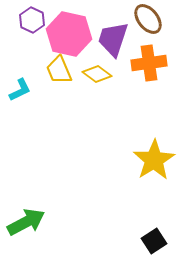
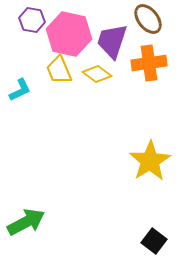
purple hexagon: rotated 15 degrees counterclockwise
purple trapezoid: moved 1 px left, 2 px down
yellow star: moved 4 px left, 1 px down
black square: rotated 20 degrees counterclockwise
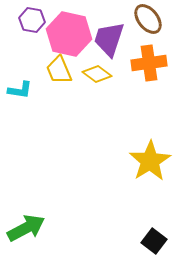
purple trapezoid: moved 3 px left, 2 px up
cyan L-shape: rotated 35 degrees clockwise
green arrow: moved 6 px down
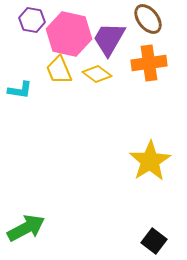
purple trapezoid: rotated 12 degrees clockwise
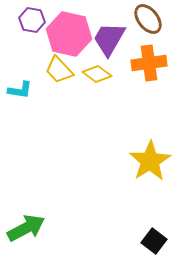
yellow trapezoid: rotated 20 degrees counterclockwise
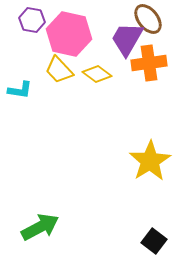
purple trapezoid: moved 18 px right
green arrow: moved 14 px right, 1 px up
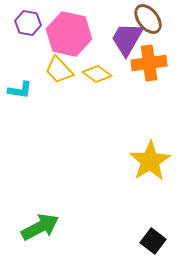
purple hexagon: moved 4 px left, 3 px down
black square: moved 1 px left
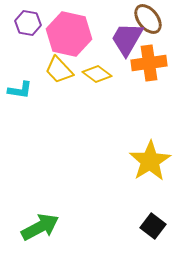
black square: moved 15 px up
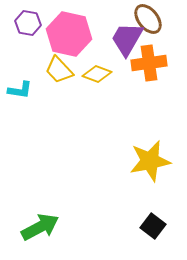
yellow diamond: rotated 16 degrees counterclockwise
yellow star: rotated 21 degrees clockwise
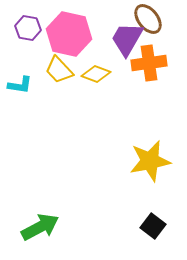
purple hexagon: moved 5 px down
yellow diamond: moved 1 px left
cyan L-shape: moved 5 px up
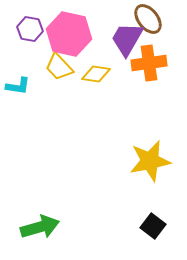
purple hexagon: moved 2 px right, 1 px down
yellow trapezoid: moved 3 px up
yellow diamond: rotated 12 degrees counterclockwise
cyan L-shape: moved 2 px left, 1 px down
green arrow: rotated 12 degrees clockwise
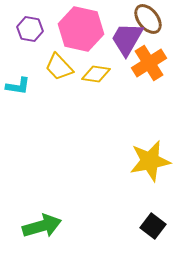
pink hexagon: moved 12 px right, 5 px up
orange cross: rotated 24 degrees counterclockwise
green arrow: moved 2 px right, 1 px up
